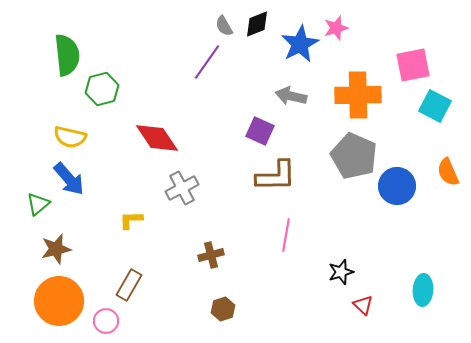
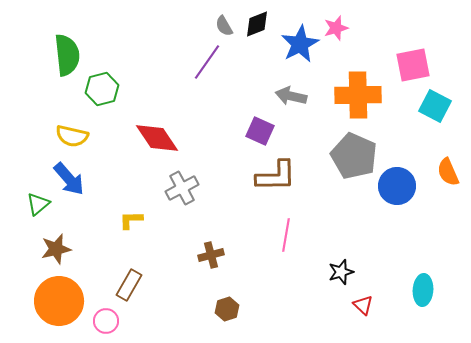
yellow semicircle: moved 2 px right, 1 px up
brown hexagon: moved 4 px right
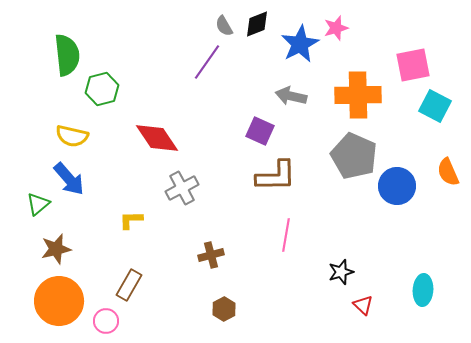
brown hexagon: moved 3 px left; rotated 10 degrees counterclockwise
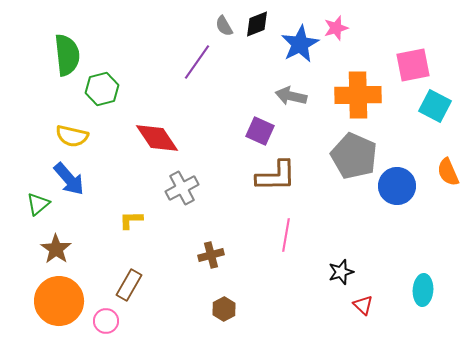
purple line: moved 10 px left
brown star: rotated 24 degrees counterclockwise
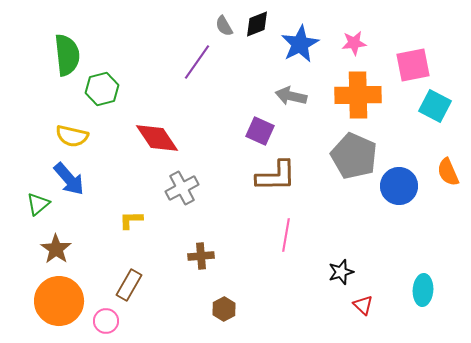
pink star: moved 18 px right, 15 px down; rotated 10 degrees clockwise
blue circle: moved 2 px right
brown cross: moved 10 px left, 1 px down; rotated 10 degrees clockwise
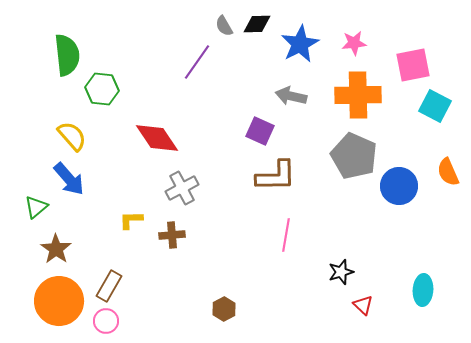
black diamond: rotated 20 degrees clockwise
green hexagon: rotated 20 degrees clockwise
yellow semicircle: rotated 144 degrees counterclockwise
green triangle: moved 2 px left, 3 px down
brown cross: moved 29 px left, 21 px up
brown rectangle: moved 20 px left, 1 px down
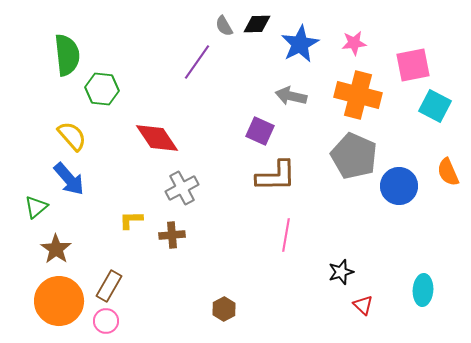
orange cross: rotated 15 degrees clockwise
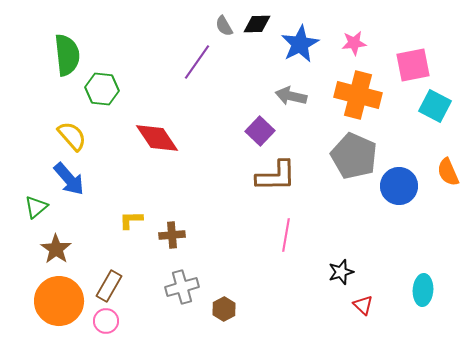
purple square: rotated 20 degrees clockwise
gray cross: moved 99 px down; rotated 12 degrees clockwise
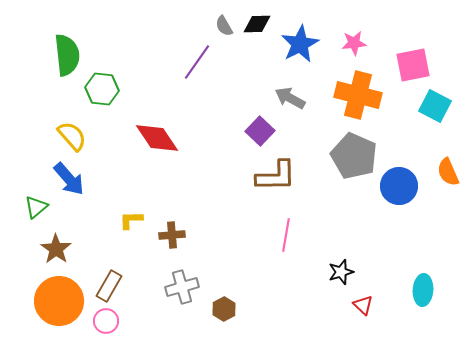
gray arrow: moved 1 px left, 2 px down; rotated 16 degrees clockwise
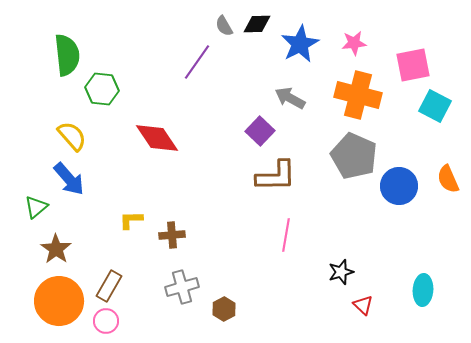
orange semicircle: moved 7 px down
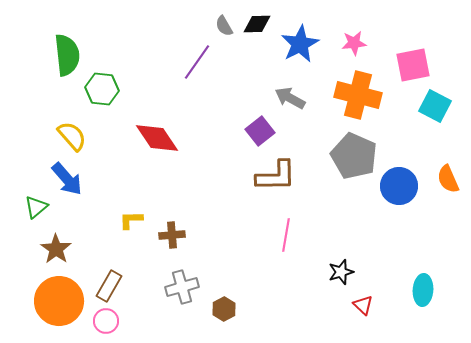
purple square: rotated 8 degrees clockwise
blue arrow: moved 2 px left
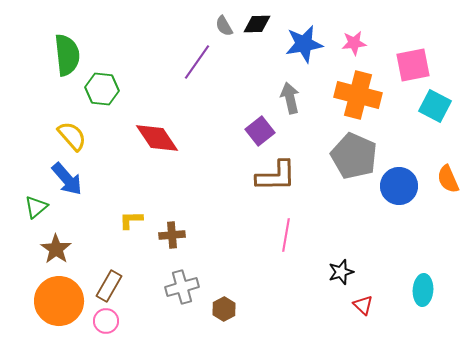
blue star: moved 4 px right; rotated 18 degrees clockwise
gray arrow: rotated 48 degrees clockwise
